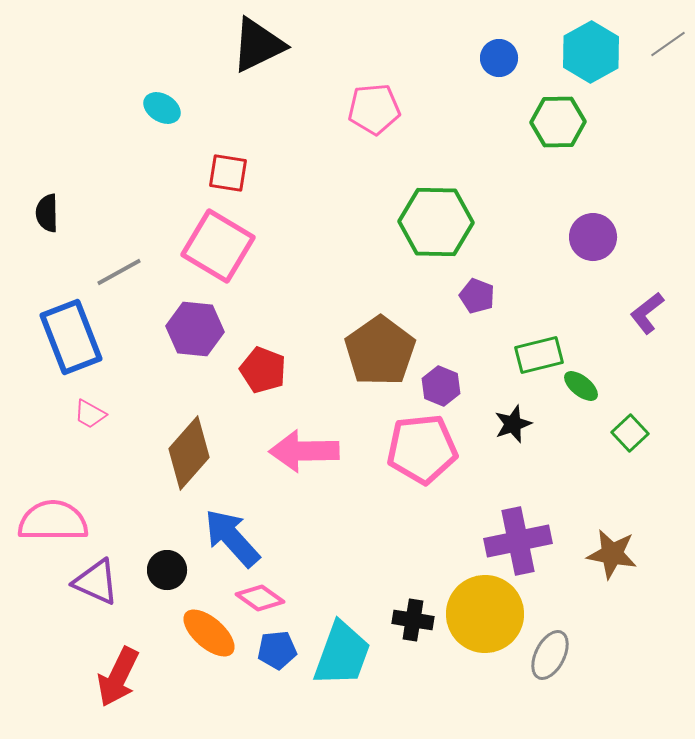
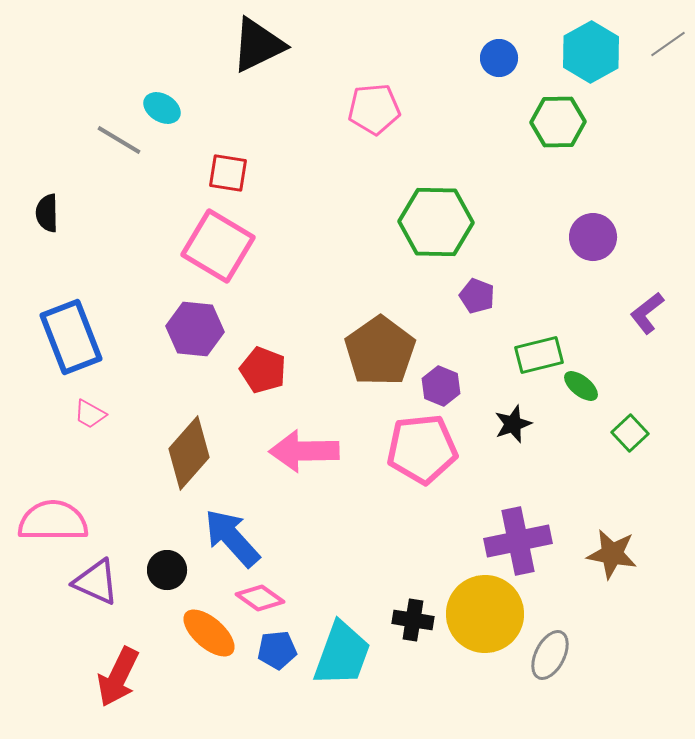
gray line at (119, 272): moved 132 px up; rotated 60 degrees clockwise
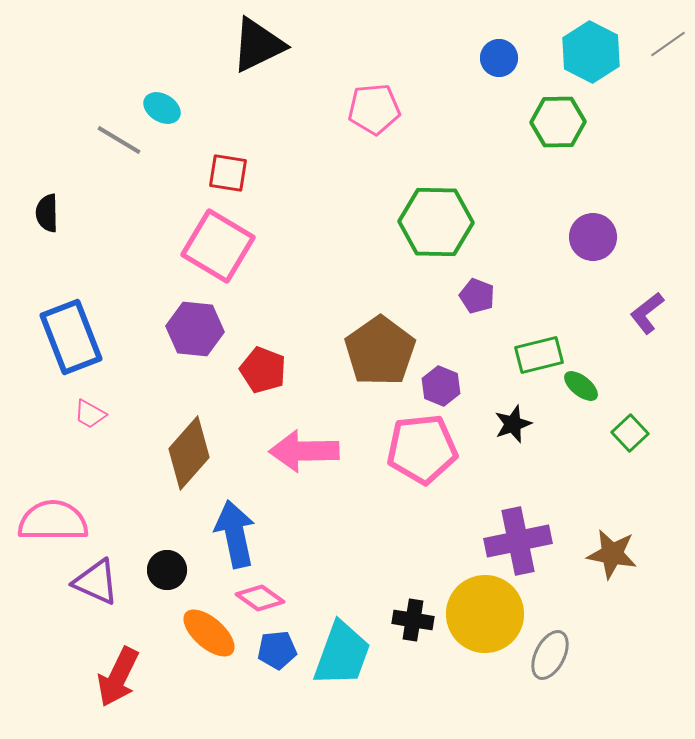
cyan hexagon at (591, 52): rotated 4 degrees counterclockwise
blue arrow at (232, 538): moved 3 px right, 4 px up; rotated 30 degrees clockwise
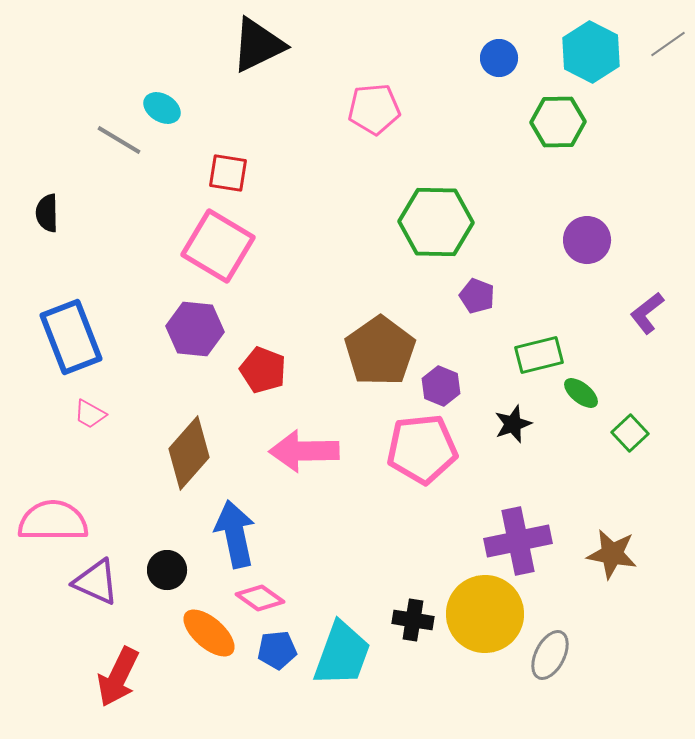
purple circle at (593, 237): moved 6 px left, 3 px down
green ellipse at (581, 386): moved 7 px down
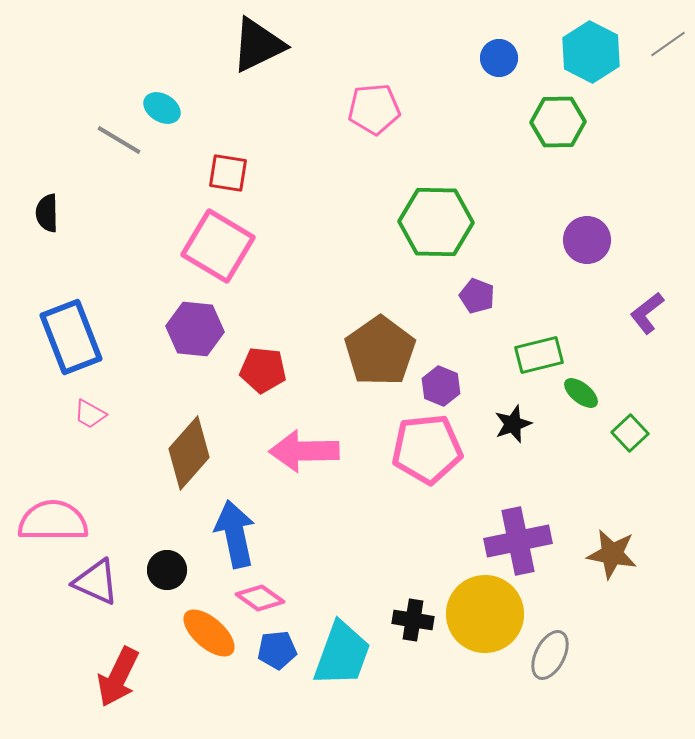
red pentagon at (263, 370): rotated 15 degrees counterclockwise
pink pentagon at (422, 449): moved 5 px right
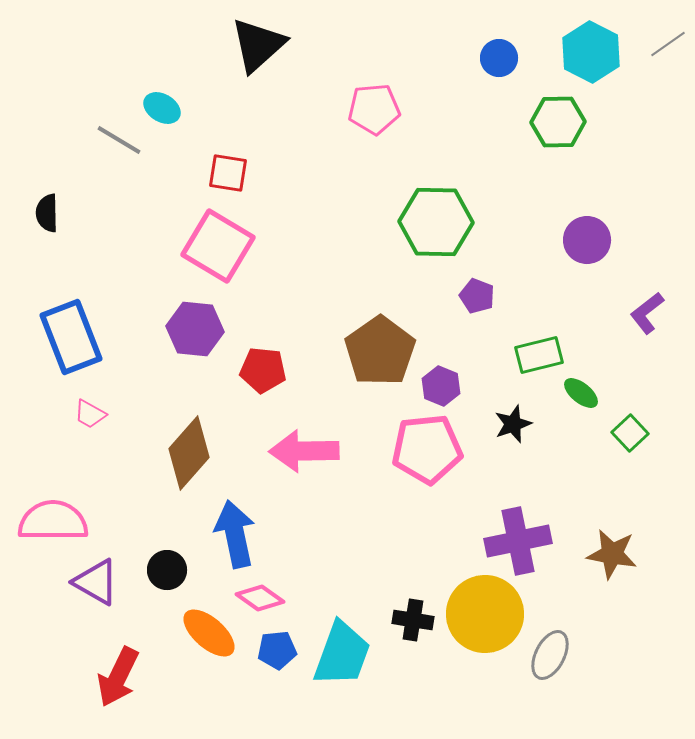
black triangle at (258, 45): rotated 16 degrees counterclockwise
purple triangle at (96, 582): rotated 6 degrees clockwise
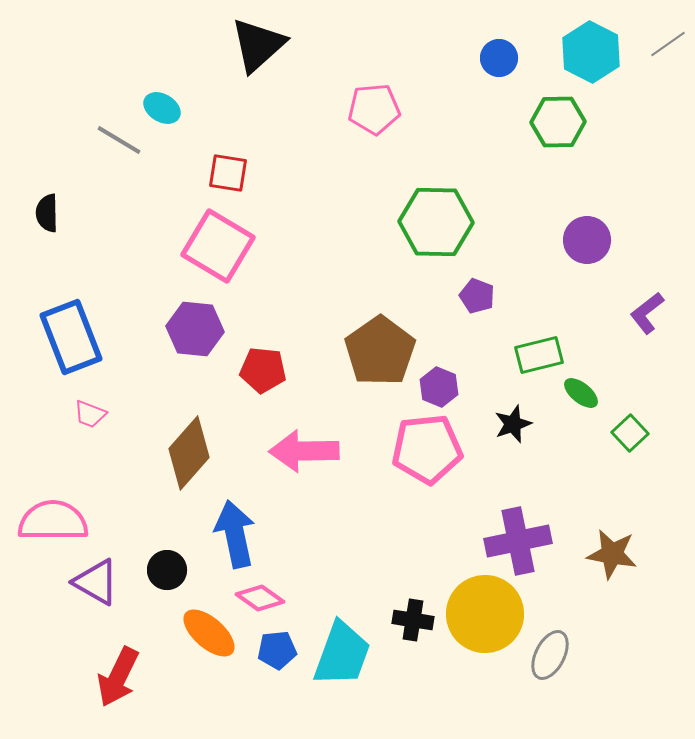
purple hexagon at (441, 386): moved 2 px left, 1 px down
pink trapezoid at (90, 414): rotated 8 degrees counterclockwise
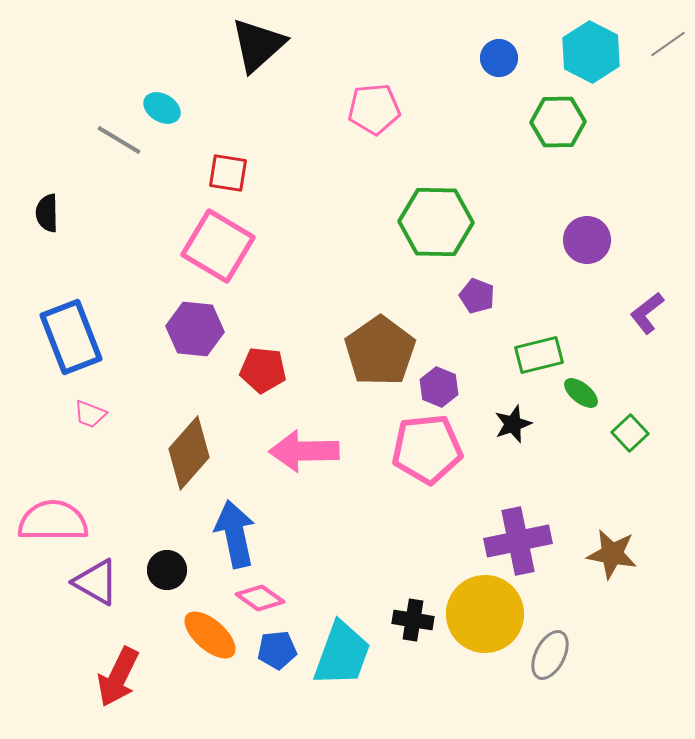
orange ellipse at (209, 633): moved 1 px right, 2 px down
